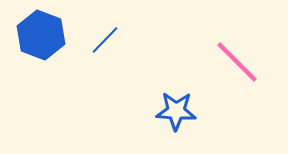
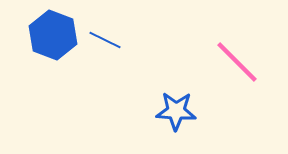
blue hexagon: moved 12 px right
blue line: rotated 72 degrees clockwise
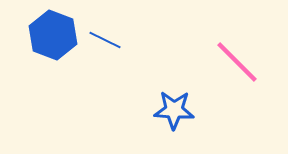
blue star: moved 2 px left, 1 px up
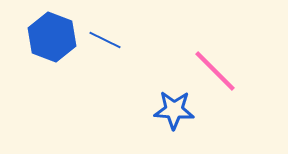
blue hexagon: moved 1 px left, 2 px down
pink line: moved 22 px left, 9 px down
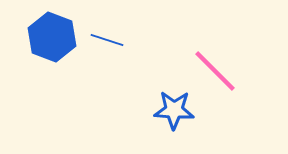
blue line: moved 2 px right; rotated 8 degrees counterclockwise
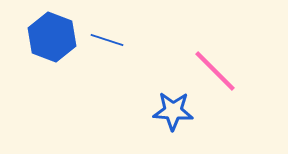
blue star: moved 1 px left, 1 px down
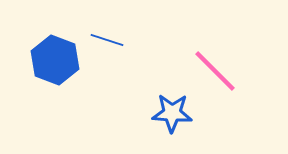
blue hexagon: moved 3 px right, 23 px down
blue star: moved 1 px left, 2 px down
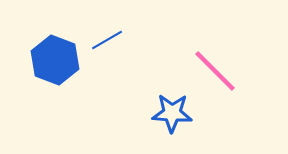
blue line: rotated 48 degrees counterclockwise
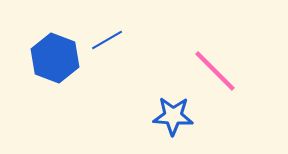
blue hexagon: moved 2 px up
blue star: moved 1 px right, 3 px down
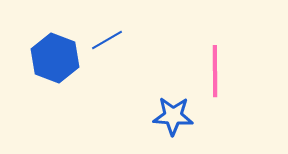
pink line: rotated 45 degrees clockwise
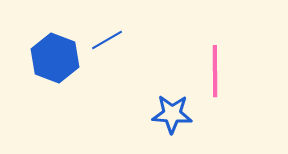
blue star: moved 1 px left, 2 px up
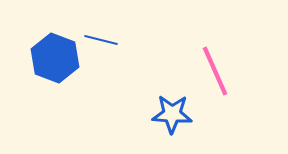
blue line: moved 6 px left; rotated 44 degrees clockwise
pink line: rotated 24 degrees counterclockwise
